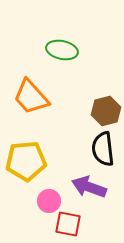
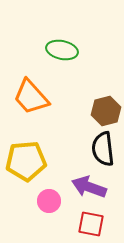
red square: moved 23 px right
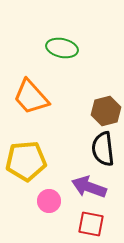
green ellipse: moved 2 px up
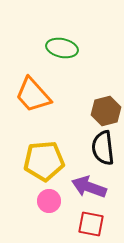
orange trapezoid: moved 2 px right, 2 px up
black semicircle: moved 1 px up
yellow pentagon: moved 18 px right
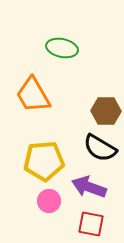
orange trapezoid: rotated 12 degrees clockwise
brown hexagon: rotated 16 degrees clockwise
black semicircle: moved 3 px left; rotated 52 degrees counterclockwise
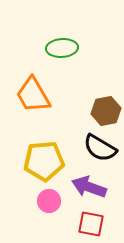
green ellipse: rotated 16 degrees counterclockwise
brown hexagon: rotated 12 degrees counterclockwise
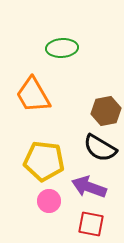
yellow pentagon: rotated 12 degrees clockwise
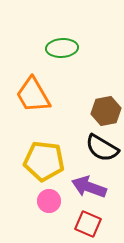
black semicircle: moved 2 px right
red square: moved 3 px left; rotated 12 degrees clockwise
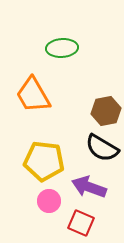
red square: moved 7 px left, 1 px up
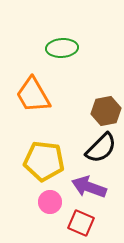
black semicircle: moved 1 px left; rotated 76 degrees counterclockwise
pink circle: moved 1 px right, 1 px down
